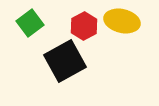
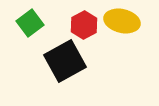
red hexagon: moved 1 px up
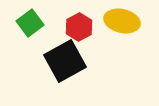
red hexagon: moved 5 px left, 2 px down
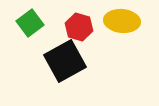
yellow ellipse: rotated 8 degrees counterclockwise
red hexagon: rotated 16 degrees counterclockwise
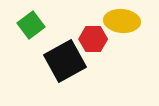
green square: moved 1 px right, 2 px down
red hexagon: moved 14 px right, 12 px down; rotated 16 degrees counterclockwise
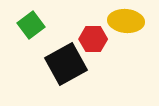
yellow ellipse: moved 4 px right
black square: moved 1 px right, 3 px down
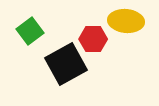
green square: moved 1 px left, 6 px down
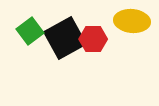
yellow ellipse: moved 6 px right
black square: moved 1 px left, 26 px up
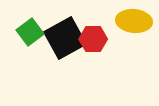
yellow ellipse: moved 2 px right
green square: moved 1 px down
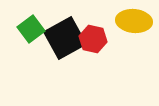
green square: moved 1 px right, 3 px up
red hexagon: rotated 12 degrees clockwise
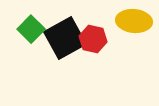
green square: rotated 8 degrees counterclockwise
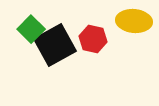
black square: moved 10 px left, 7 px down
